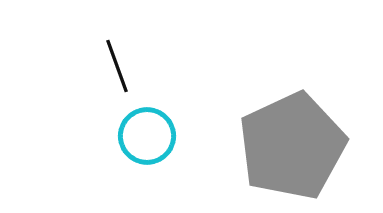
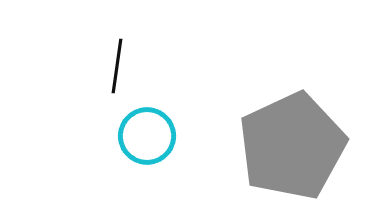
black line: rotated 28 degrees clockwise
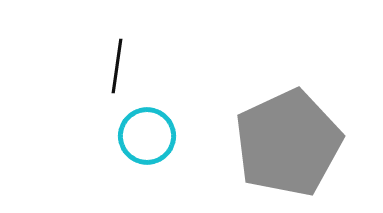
gray pentagon: moved 4 px left, 3 px up
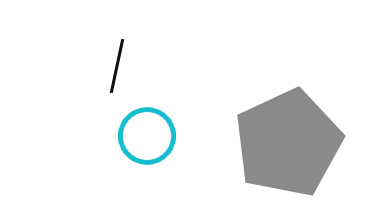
black line: rotated 4 degrees clockwise
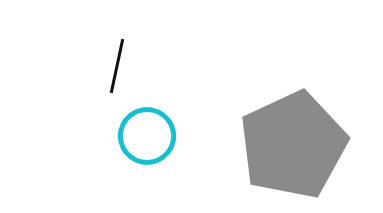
gray pentagon: moved 5 px right, 2 px down
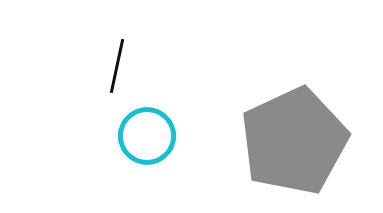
gray pentagon: moved 1 px right, 4 px up
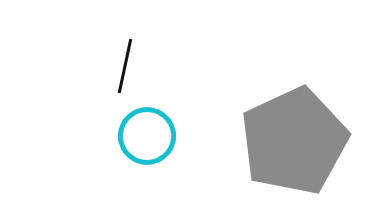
black line: moved 8 px right
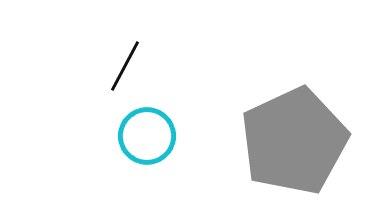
black line: rotated 16 degrees clockwise
